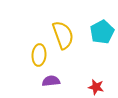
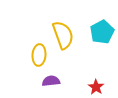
red star: rotated 21 degrees clockwise
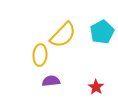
yellow semicircle: rotated 64 degrees clockwise
yellow ellipse: moved 1 px right
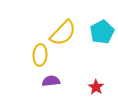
yellow semicircle: moved 2 px up
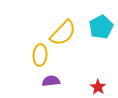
cyan pentagon: moved 1 px left, 5 px up
red star: moved 2 px right
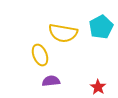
yellow semicircle: rotated 56 degrees clockwise
yellow ellipse: rotated 25 degrees counterclockwise
